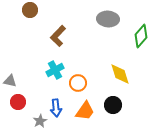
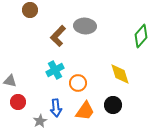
gray ellipse: moved 23 px left, 7 px down
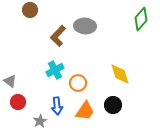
green diamond: moved 17 px up
gray triangle: rotated 24 degrees clockwise
blue arrow: moved 1 px right, 2 px up
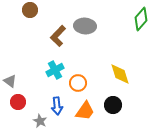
gray star: rotated 16 degrees counterclockwise
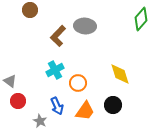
red circle: moved 1 px up
blue arrow: rotated 18 degrees counterclockwise
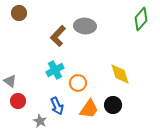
brown circle: moved 11 px left, 3 px down
orange trapezoid: moved 4 px right, 2 px up
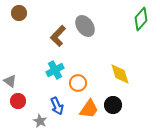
gray ellipse: rotated 50 degrees clockwise
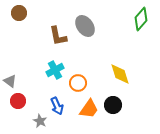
brown L-shape: rotated 55 degrees counterclockwise
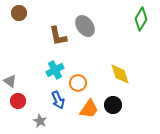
green diamond: rotated 10 degrees counterclockwise
blue arrow: moved 1 px right, 6 px up
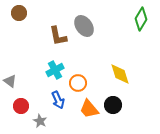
gray ellipse: moved 1 px left
red circle: moved 3 px right, 5 px down
orange trapezoid: rotated 105 degrees clockwise
